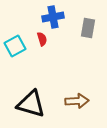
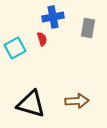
cyan square: moved 2 px down
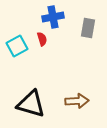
cyan square: moved 2 px right, 2 px up
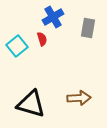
blue cross: rotated 20 degrees counterclockwise
cyan square: rotated 10 degrees counterclockwise
brown arrow: moved 2 px right, 3 px up
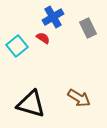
gray rectangle: rotated 36 degrees counterclockwise
red semicircle: moved 1 px right, 1 px up; rotated 40 degrees counterclockwise
brown arrow: rotated 35 degrees clockwise
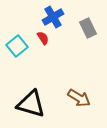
red semicircle: rotated 24 degrees clockwise
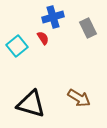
blue cross: rotated 15 degrees clockwise
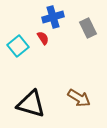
cyan square: moved 1 px right
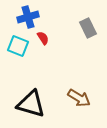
blue cross: moved 25 px left
cyan square: rotated 30 degrees counterclockwise
